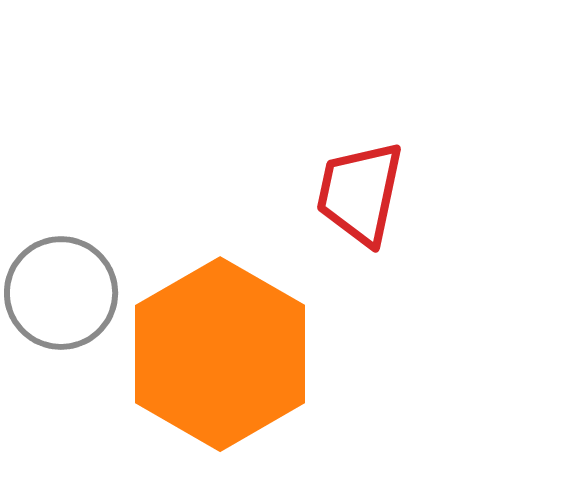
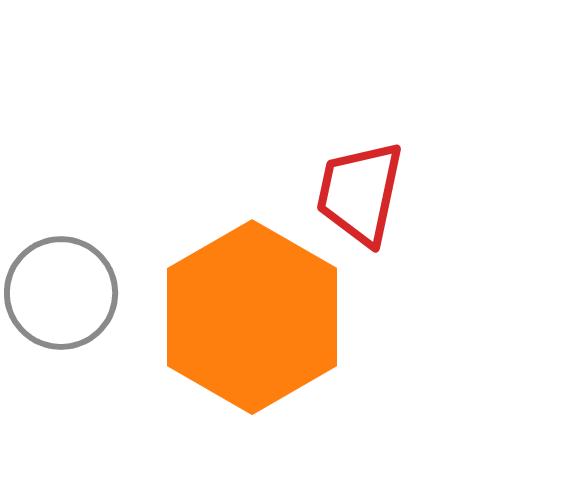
orange hexagon: moved 32 px right, 37 px up
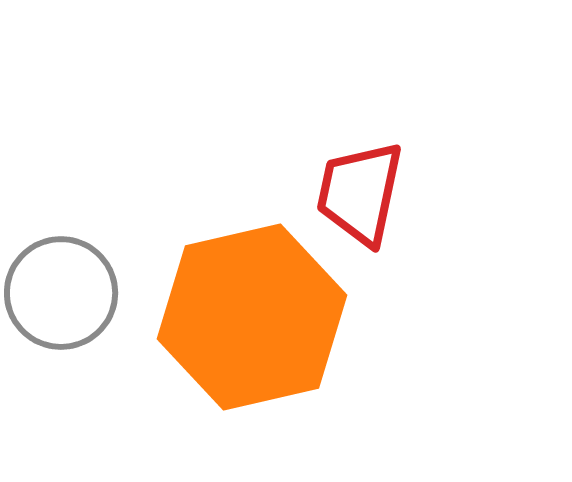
orange hexagon: rotated 17 degrees clockwise
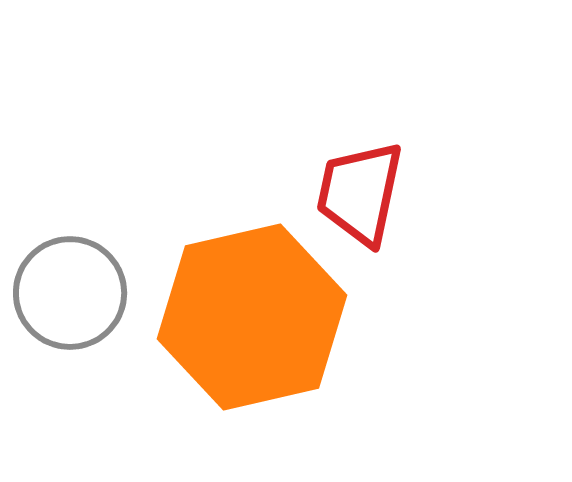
gray circle: moved 9 px right
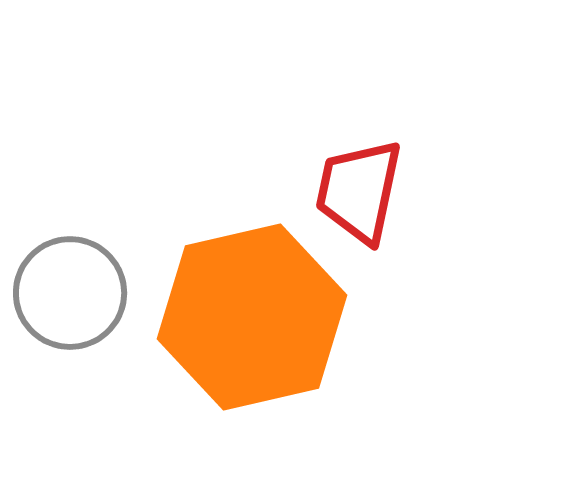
red trapezoid: moved 1 px left, 2 px up
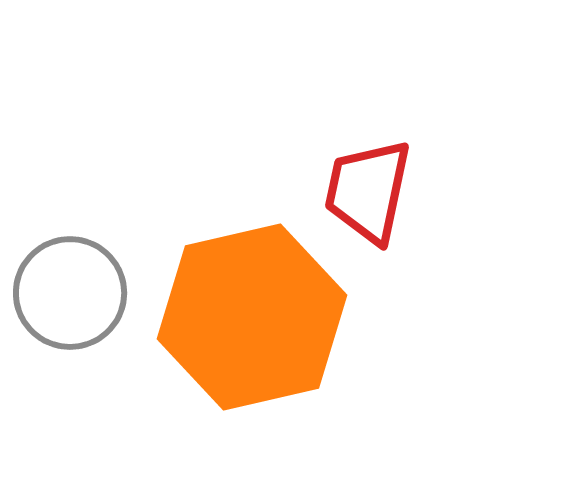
red trapezoid: moved 9 px right
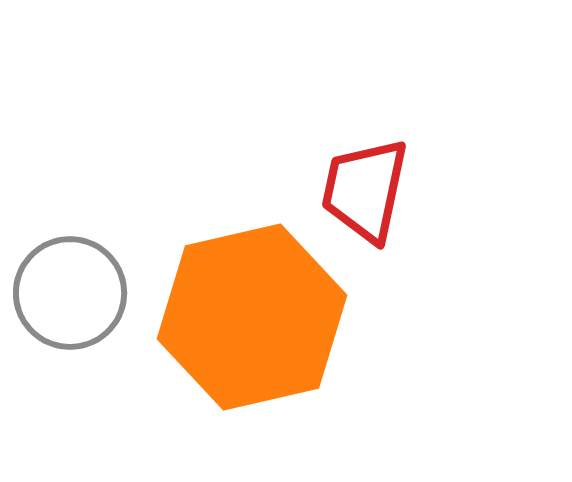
red trapezoid: moved 3 px left, 1 px up
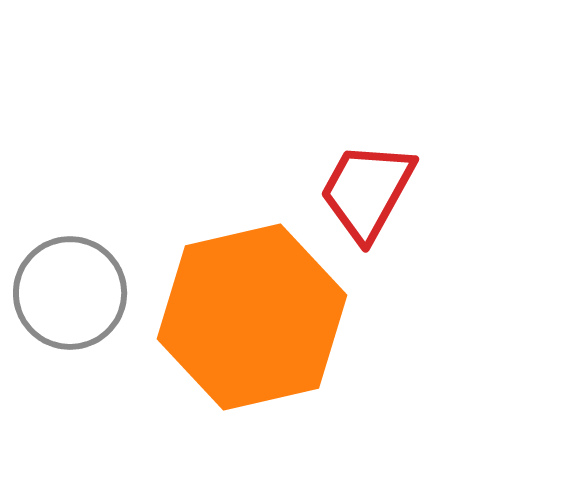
red trapezoid: moved 2 px right, 1 px down; rotated 17 degrees clockwise
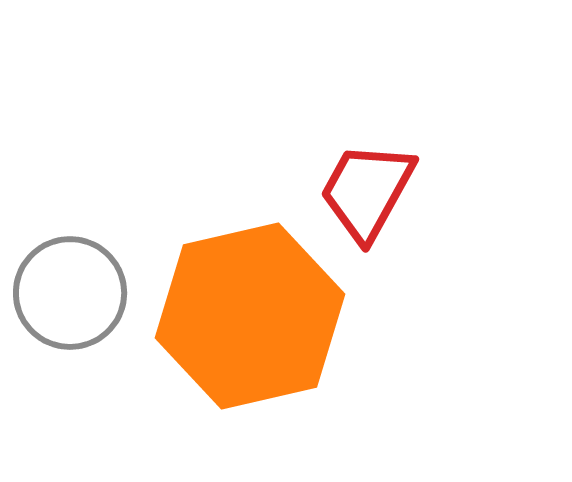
orange hexagon: moved 2 px left, 1 px up
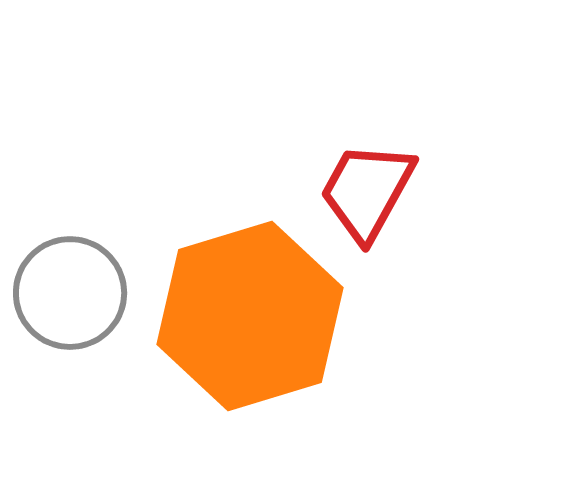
orange hexagon: rotated 4 degrees counterclockwise
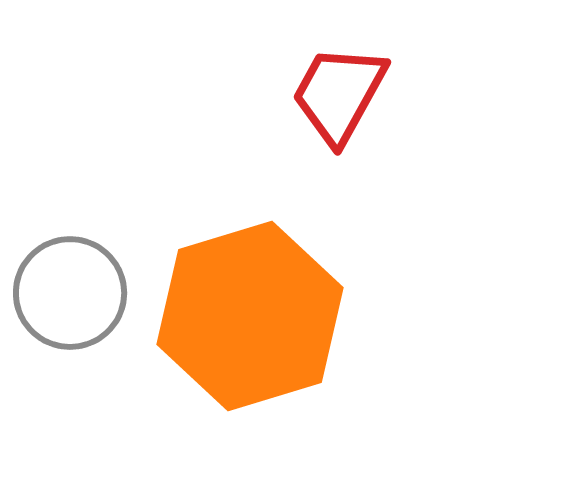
red trapezoid: moved 28 px left, 97 px up
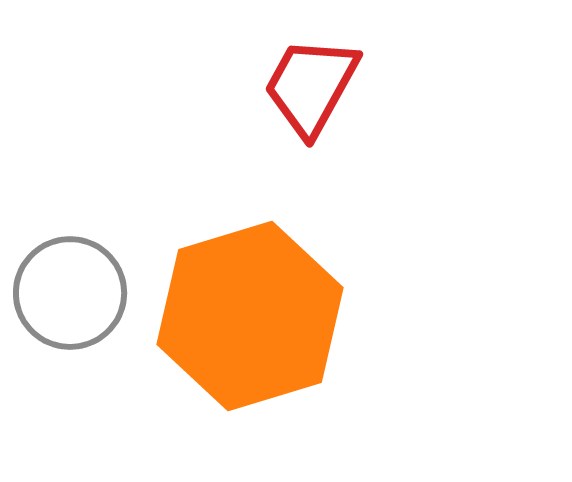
red trapezoid: moved 28 px left, 8 px up
